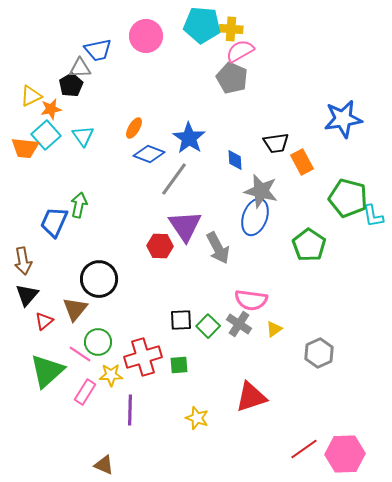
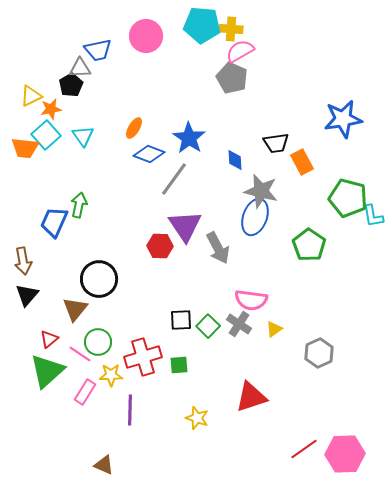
red triangle at (44, 321): moved 5 px right, 18 px down
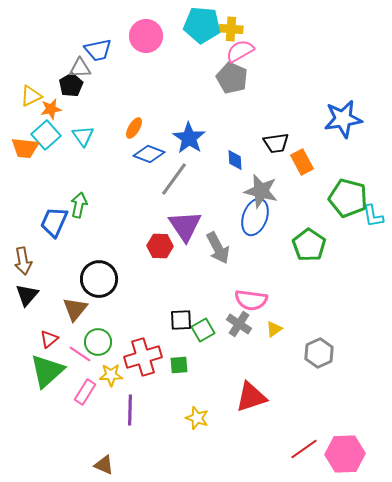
green square at (208, 326): moved 5 px left, 4 px down; rotated 15 degrees clockwise
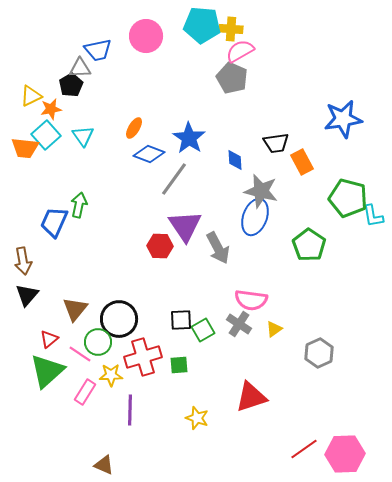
black circle at (99, 279): moved 20 px right, 40 px down
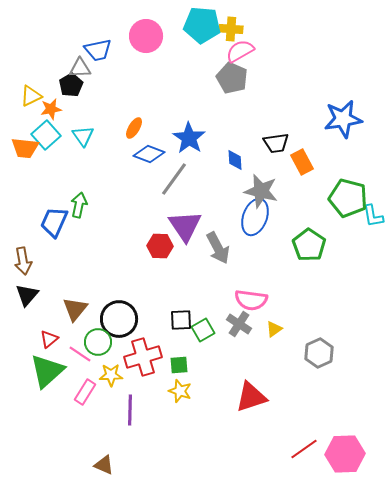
yellow star at (197, 418): moved 17 px left, 27 px up
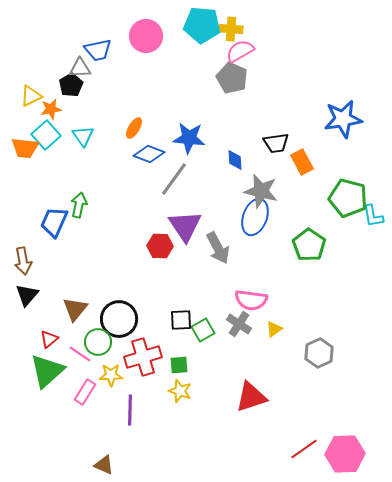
blue star at (189, 138): rotated 28 degrees counterclockwise
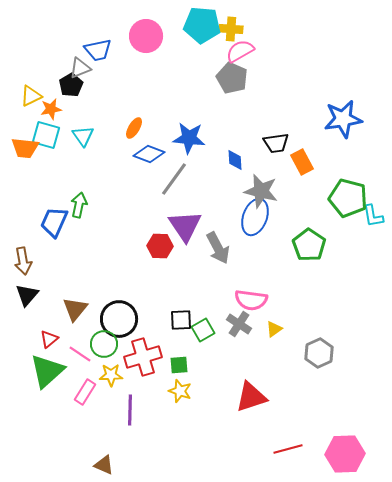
gray triangle at (80, 68): rotated 20 degrees counterclockwise
cyan square at (46, 135): rotated 32 degrees counterclockwise
green circle at (98, 342): moved 6 px right, 2 px down
red line at (304, 449): moved 16 px left; rotated 20 degrees clockwise
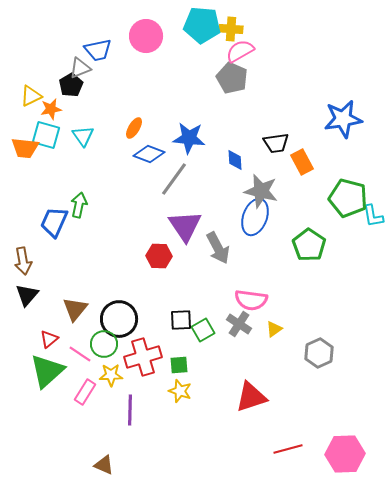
red hexagon at (160, 246): moved 1 px left, 10 px down
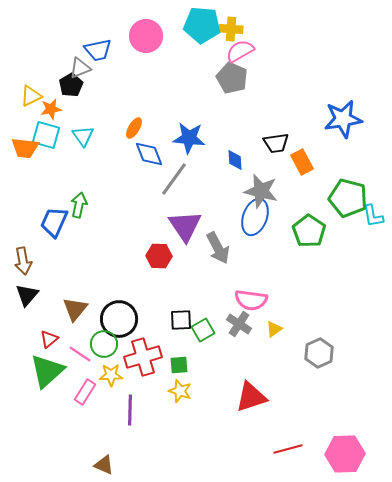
blue diamond at (149, 154): rotated 48 degrees clockwise
green pentagon at (309, 245): moved 14 px up
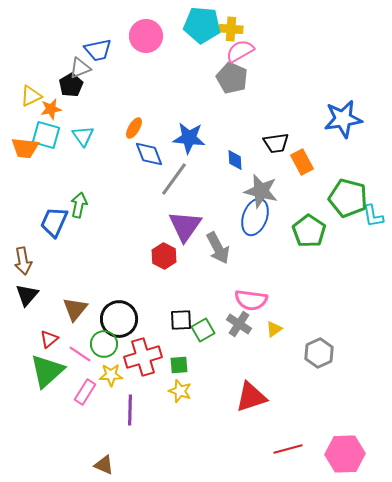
purple triangle at (185, 226): rotated 9 degrees clockwise
red hexagon at (159, 256): moved 5 px right; rotated 25 degrees clockwise
